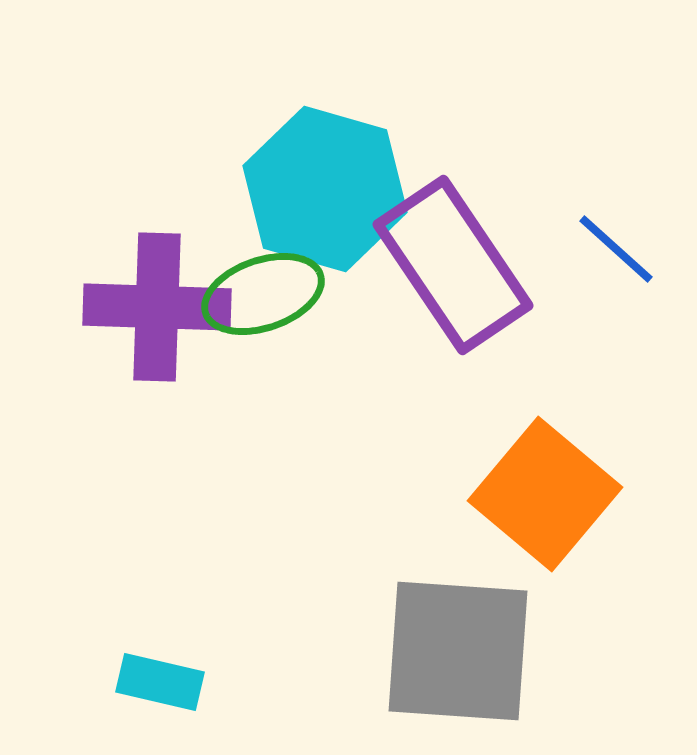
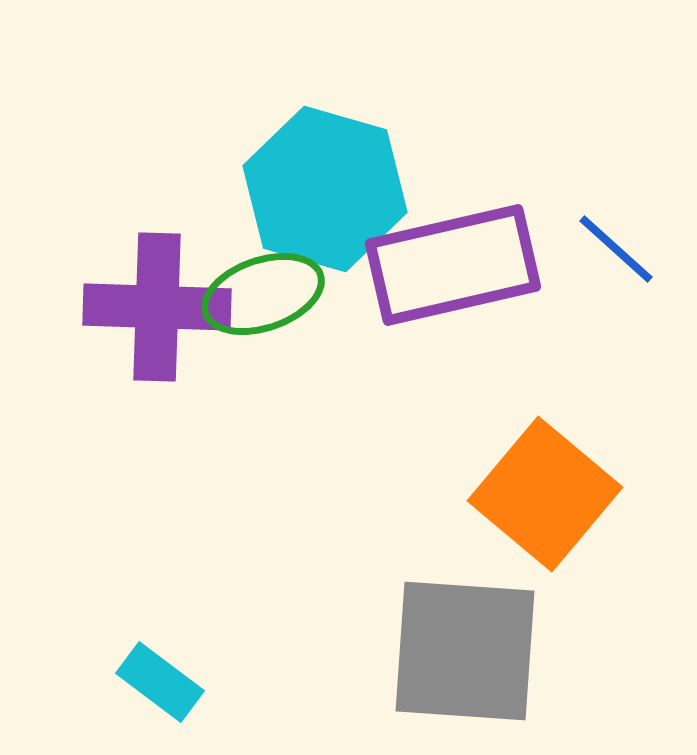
purple rectangle: rotated 69 degrees counterclockwise
gray square: moved 7 px right
cyan rectangle: rotated 24 degrees clockwise
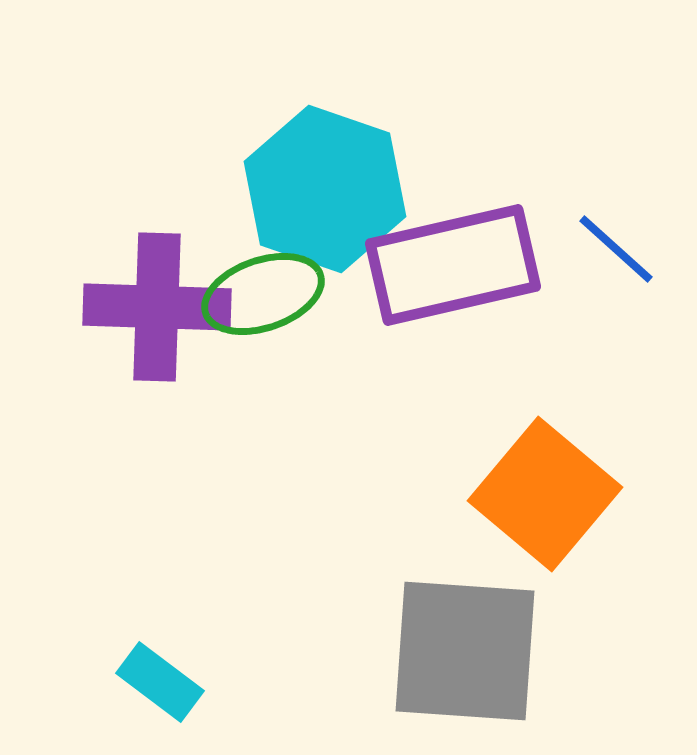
cyan hexagon: rotated 3 degrees clockwise
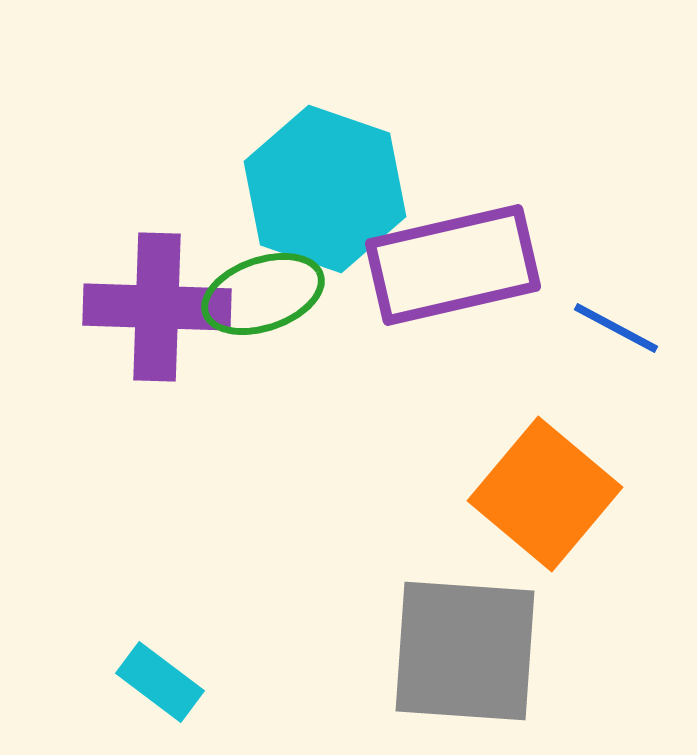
blue line: moved 79 px down; rotated 14 degrees counterclockwise
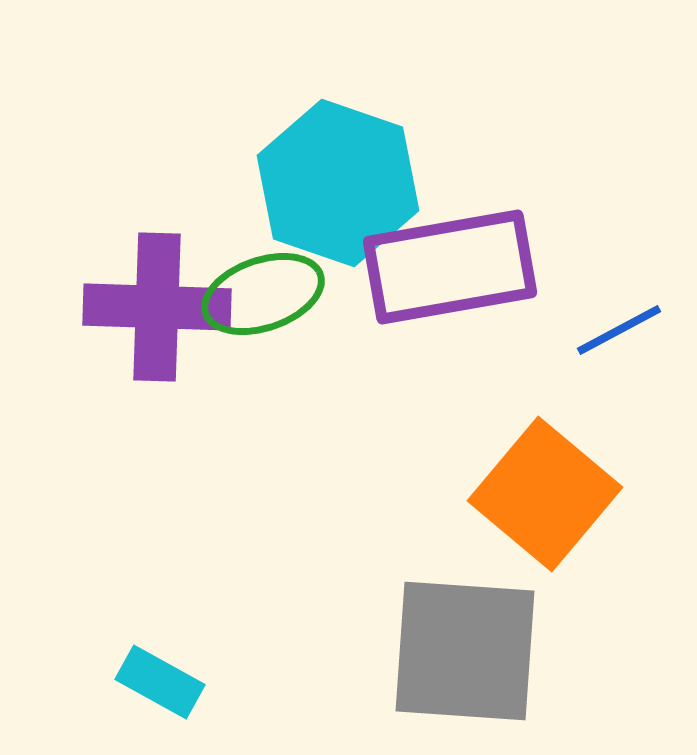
cyan hexagon: moved 13 px right, 6 px up
purple rectangle: moved 3 px left, 2 px down; rotated 3 degrees clockwise
blue line: moved 3 px right, 2 px down; rotated 56 degrees counterclockwise
cyan rectangle: rotated 8 degrees counterclockwise
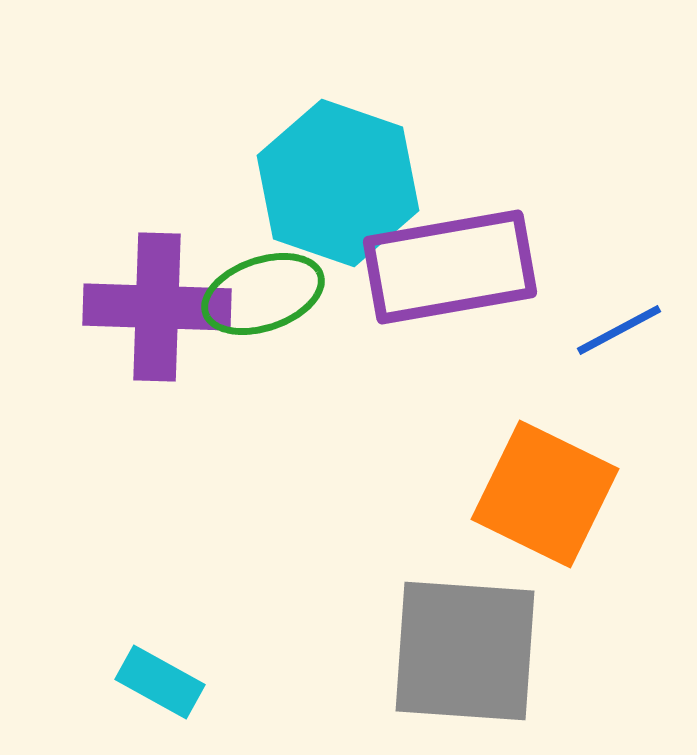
orange square: rotated 14 degrees counterclockwise
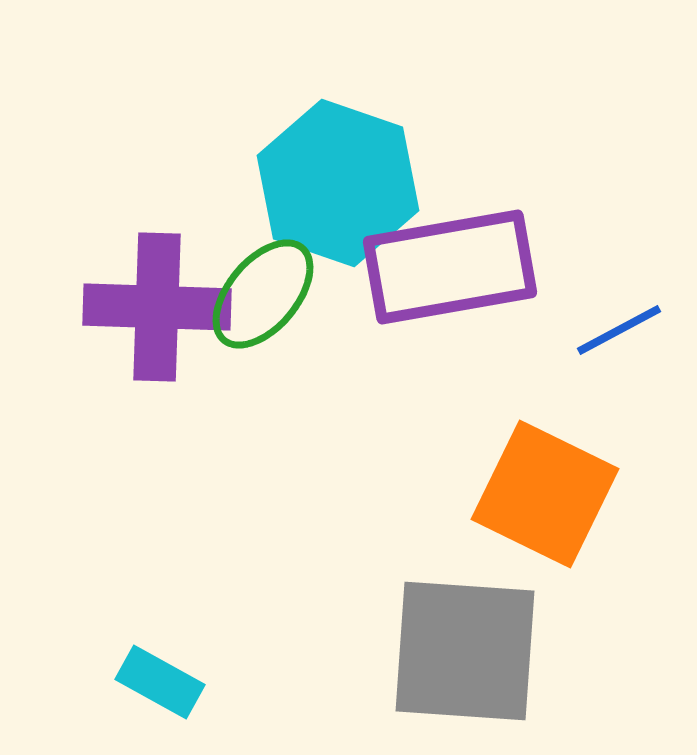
green ellipse: rotated 31 degrees counterclockwise
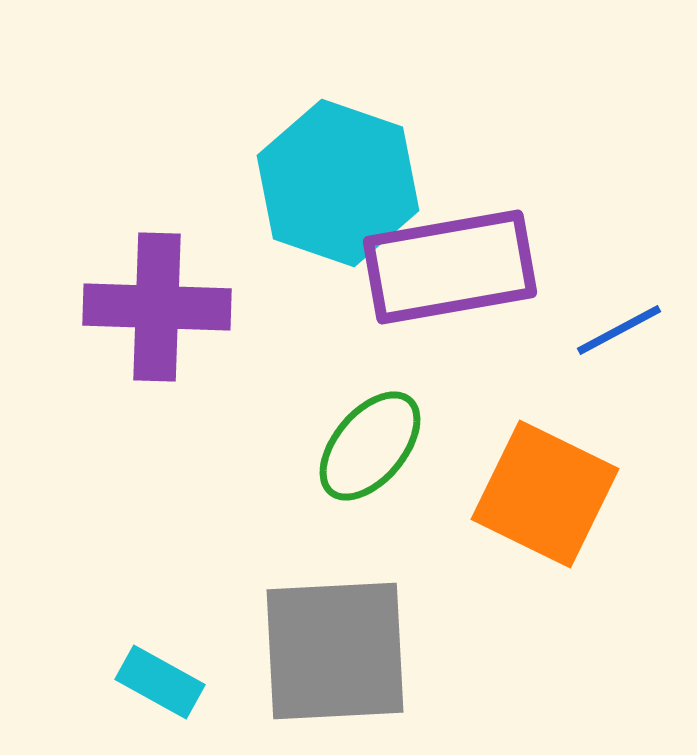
green ellipse: moved 107 px right, 152 px down
gray square: moved 130 px left; rotated 7 degrees counterclockwise
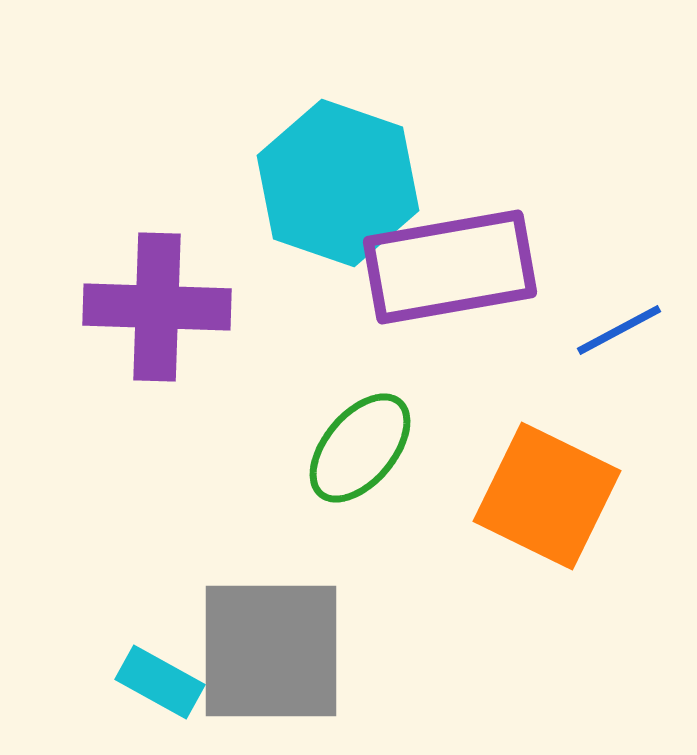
green ellipse: moved 10 px left, 2 px down
orange square: moved 2 px right, 2 px down
gray square: moved 64 px left; rotated 3 degrees clockwise
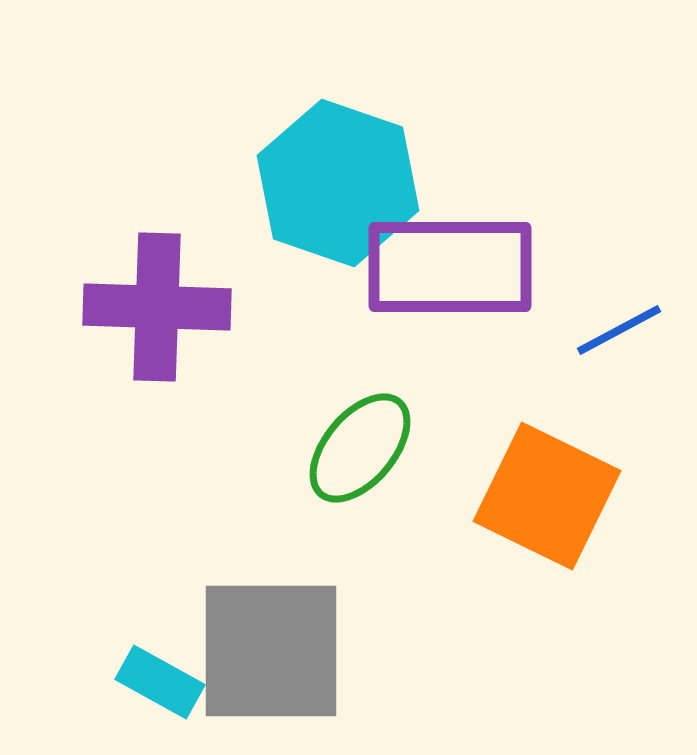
purple rectangle: rotated 10 degrees clockwise
